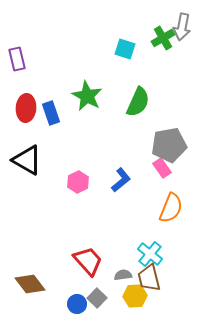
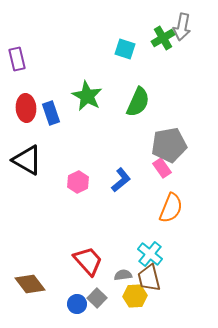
red ellipse: rotated 8 degrees counterclockwise
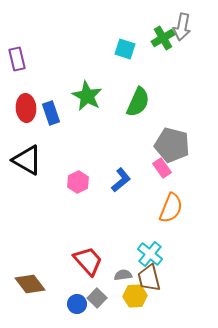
gray pentagon: moved 3 px right; rotated 24 degrees clockwise
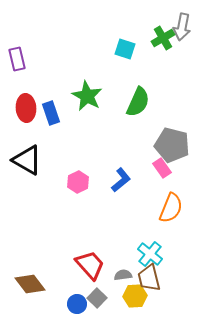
red trapezoid: moved 2 px right, 4 px down
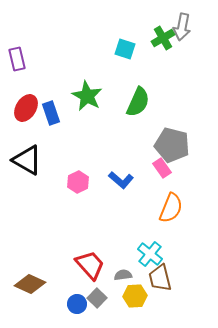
red ellipse: rotated 36 degrees clockwise
blue L-shape: rotated 80 degrees clockwise
brown trapezoid: moved 11 px right
brown diamond: rotated 28 degrees counterclockwise
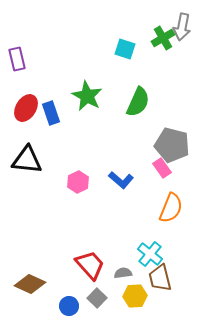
black triangle: rotated 24 degrees counterclockwise
gray semicircle: moved 2 px up
blue circle: moved 8 px left, 2 px down
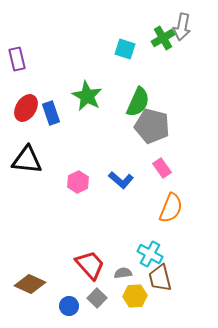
gray pentagon: moved 20 px left, 19 px up
cyan cross: rotated 10 degrees counterclockwise
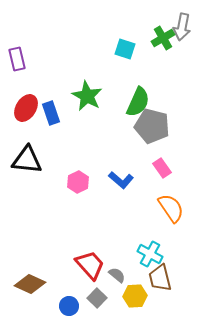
orange semicircle: rotated 56 degrees counterclockwise
gray semicircle: moved 6 px left, 2 px down; rotated 48 degrees clockwise
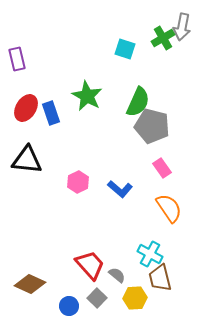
blue L-shape: moved 1 px left, 9 px down
orange semicircle: moved 2 px left
yellow hexagon: moved 2 px down
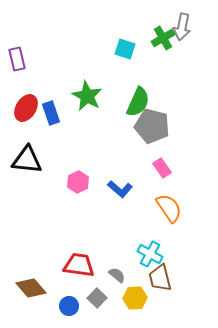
red trapezoid: moved 11 px left; rotated 40 degrees counterclockwise
brown diamond: moved 1 px right, 4 px down; rotated 24 degrees clockwise
